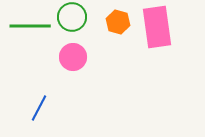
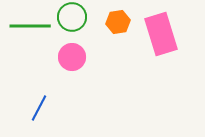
orange hexagon: rotated 25 degrees counterclockwise
pink rectangle: moved 4 px right, 7 px down; rotated 9 degrees counterclockwise
pink circle: moved 1 px left
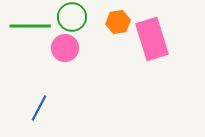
pink rectangle: moved 9 px left, 5 px down
pink circle: moved 7 px left, 9 px up
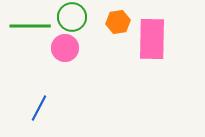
pink rectangle: rotated 18 degrees clockwise
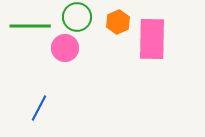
green circle: moved 5 px right
orange hexagon: rotated 15 degrees counterclockwise
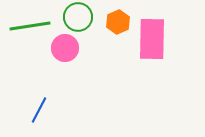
green circle: moved 1 px right
green line: rotated 9 degrees counterclockwise
blue line: moved 2 px down
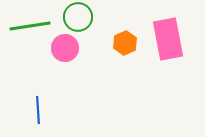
orange hexagon: moved 7 px right, 21 px down
pink rectangle: moved 16 px right; rotated 12 degrees counterclockwise
blue line: moved 1 px left; rotated 32 degrees counterclockwise
